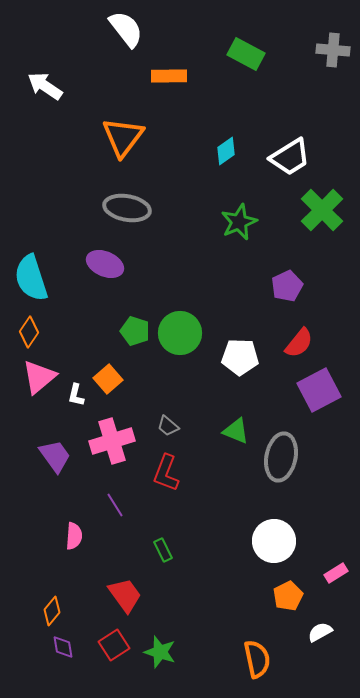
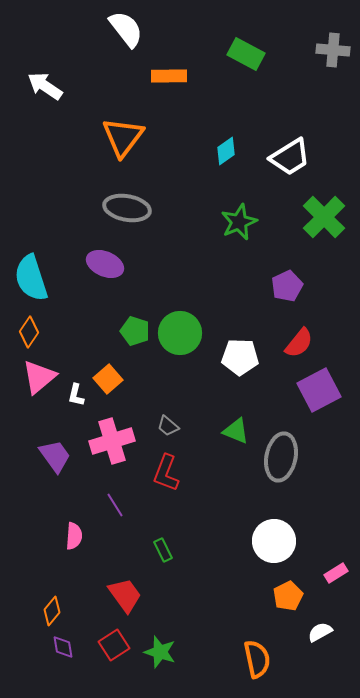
green cross at (322, 210): moved 2 px right, 7 px down
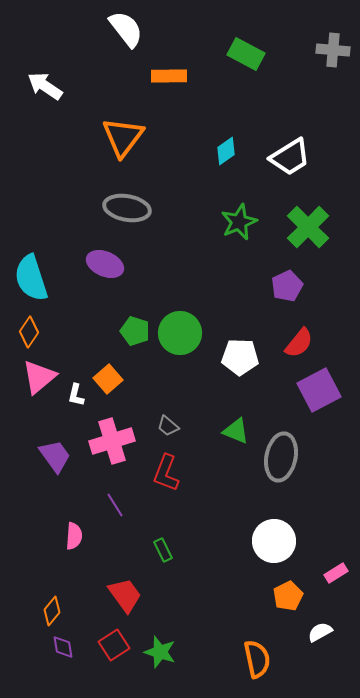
green cross at (324, 217): moved 16 px left, 10 px down
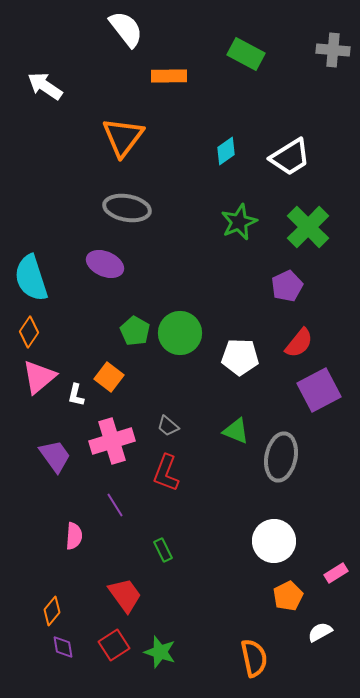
green pentagon at (135, 331): rotated 12 degrees clockwise
orange square at (108, 379): moved 1 px right, 2 px up; rotated 12 degrees counterclockwise
orange semicircle at (257, 659): moved 3 px left, 1 px up
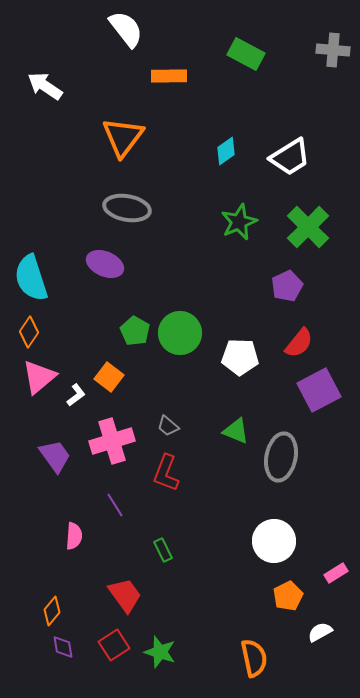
white L-shape at (76, 395): rotated 140 degrees counterclockwise
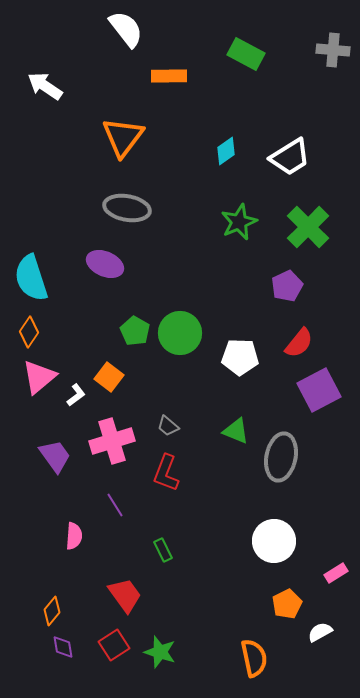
orange pentagon at (288, 596): moved 1 px left, 8 px down
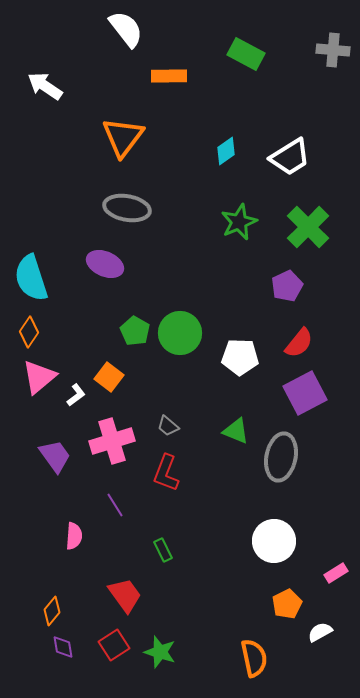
purple square at (319, 390): moved 14 px left, 3 px down
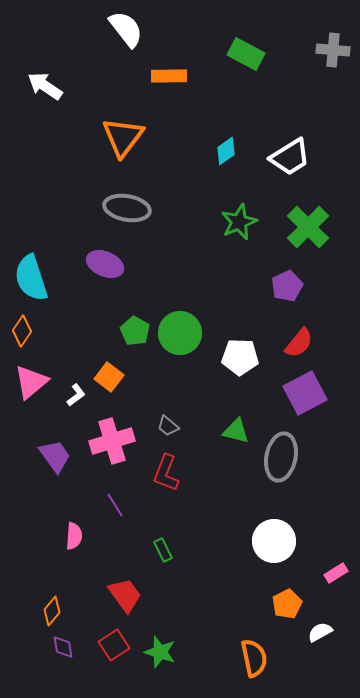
orange diamond at (29, 332): moved 7 px left, 1 px up
pink triangle at (39, 377): moved 8 px left, 5 px down
green triangle at (236, 431): rotated 8 degrees counterclockwise
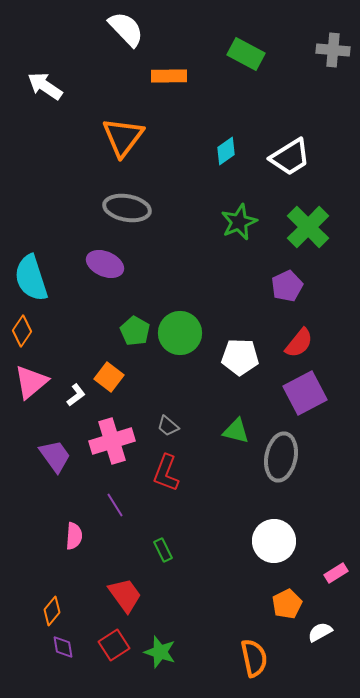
white semicircle at (126, 29): rotated 6 degrees counterclockwise
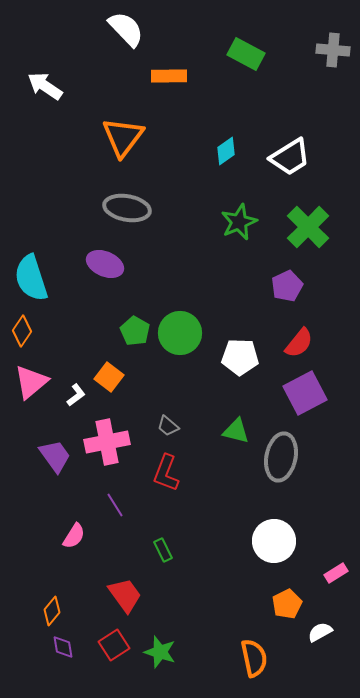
pink cross at (112, 441): moved 5 px left, 1 px down; rotated 6 degrees clockwise
pink semicircle at (74, 536): rotated 28 degrees clockwise
